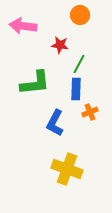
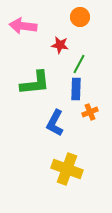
orange circle: moved 2 px down
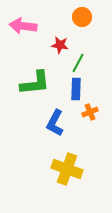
orange circle: moved 2 px right
green line: moved 1 px left, 1 px up
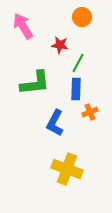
pink arrow: rotated 52 degrees clockwise
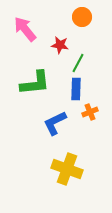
pink arrow: moved 2 px right, 3 px down; rotated 8 degrees counterclockwise
blue L-shape: rotated 36 degrees clockwise
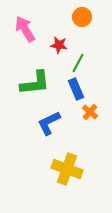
pink arrow: rotated 8 degrees clockwise
red star: moved 1 px left
blue rectangle: rotated 25 degrees counterclockwise
orange cross: rotated 28 degrees counterclockwise
blue L-shape: moved 6 px left
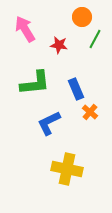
green line: moved 17 px right, 24 px up
yellow cross: rotated 8 degrees counterclockwise
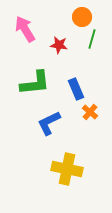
green line: moved 3 px left; rotated 12 degrees counterclockwise
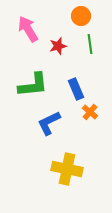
orange circle: moved 1 px left, 1 px up
pink arrow: moved 3 px right
green line: moved 2 px left, 5 px down; rotated 24 degrees counterclockwise
red star: moved 1 px left, 1 px down; rotated 24 degrees counterclockwise
green L-shape: moved 2 px left, 2 px down
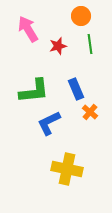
green L-shape: moved 1 px right, 6 px down
